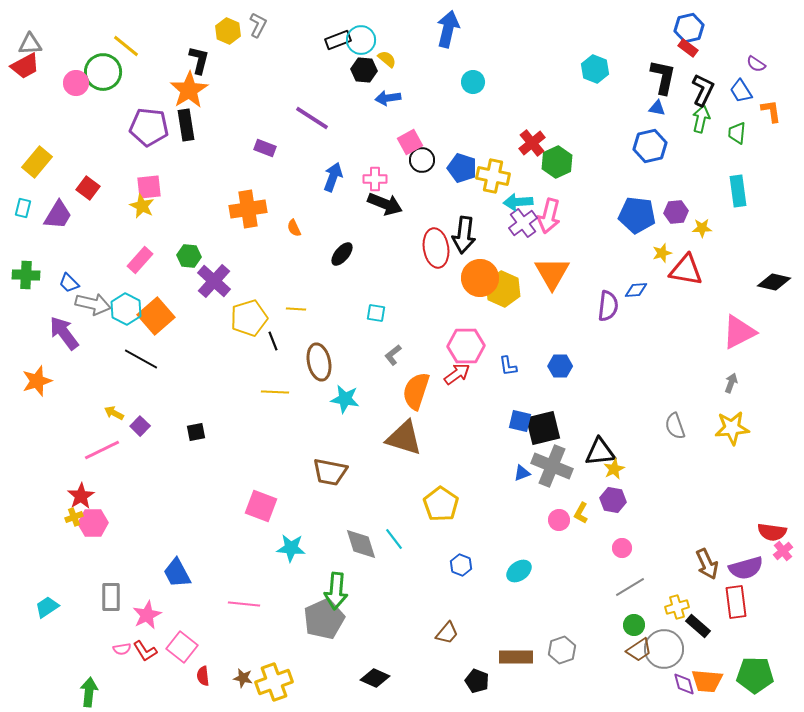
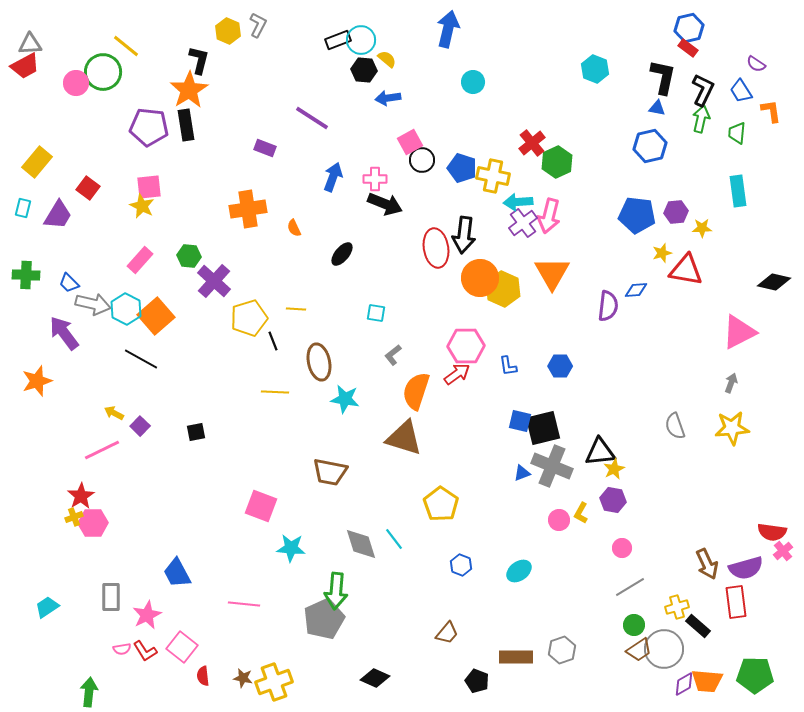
purple diamond at (684, 684): rotated 75 degrees clockwise
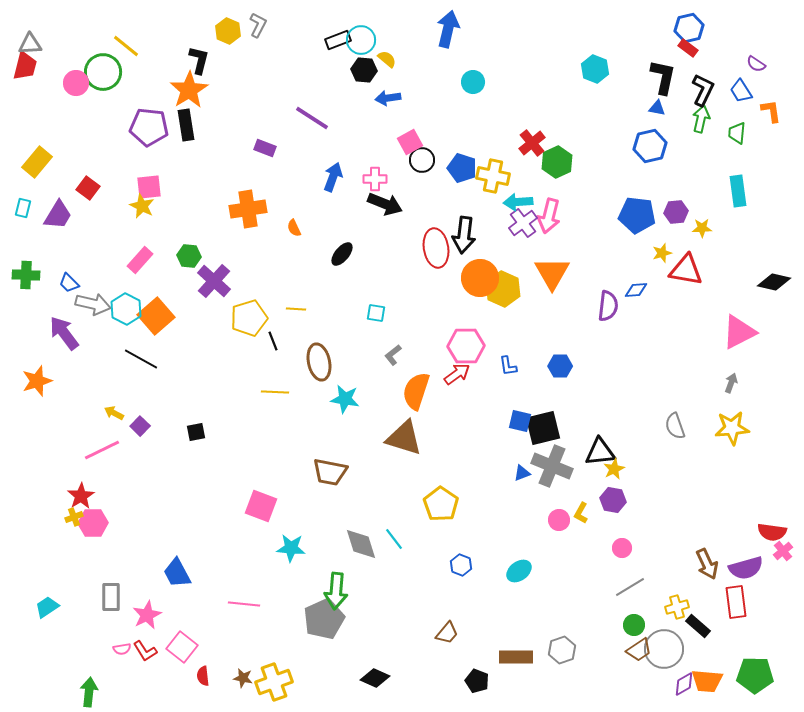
red trapezoid at (25, 66): rotated 48 degrees counterclockwise
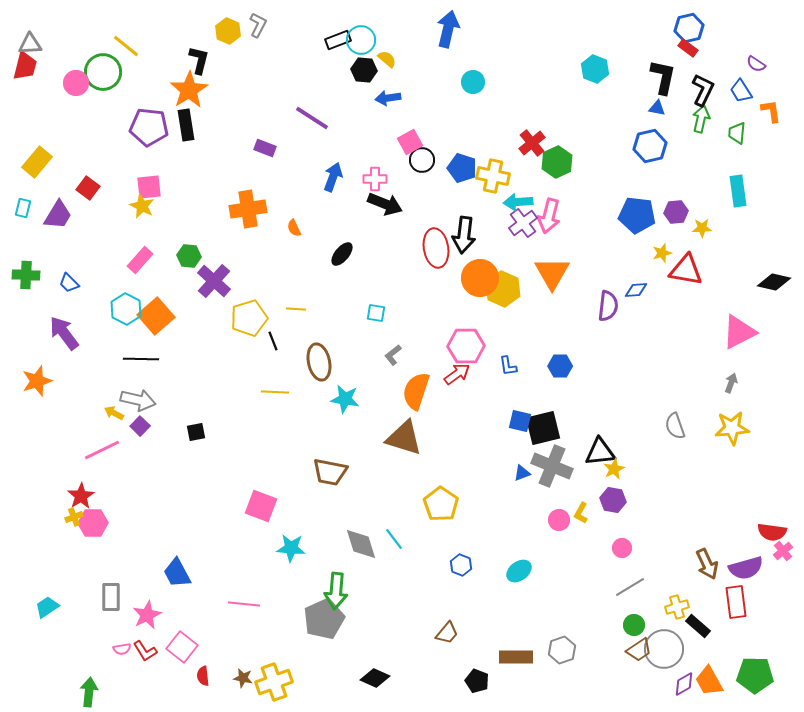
gray arrow at (93, 304): moved 45 px right, 96 px down
black line at (141, 359): rotated 28 degrees counterclockwise
orange trapezoid at (707, 681): moved 2 px right; rotated 56 degrees clockwise
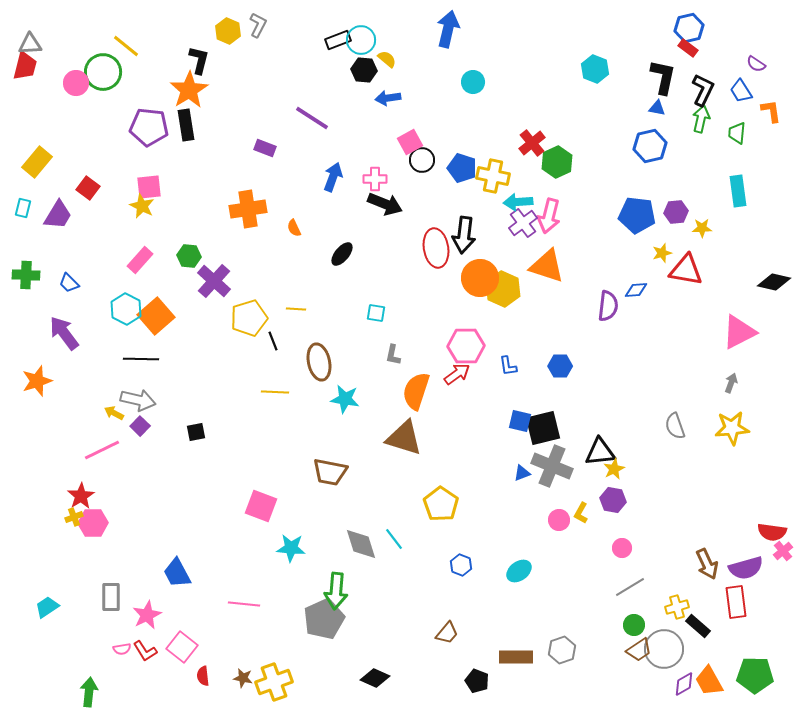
orange triangle at (552, 273): moved 5 px left, 7 px up; rotated 42 degrees counterclockwise
gray L-shape at (393, 355): rotated 40 degrees counterclockwise
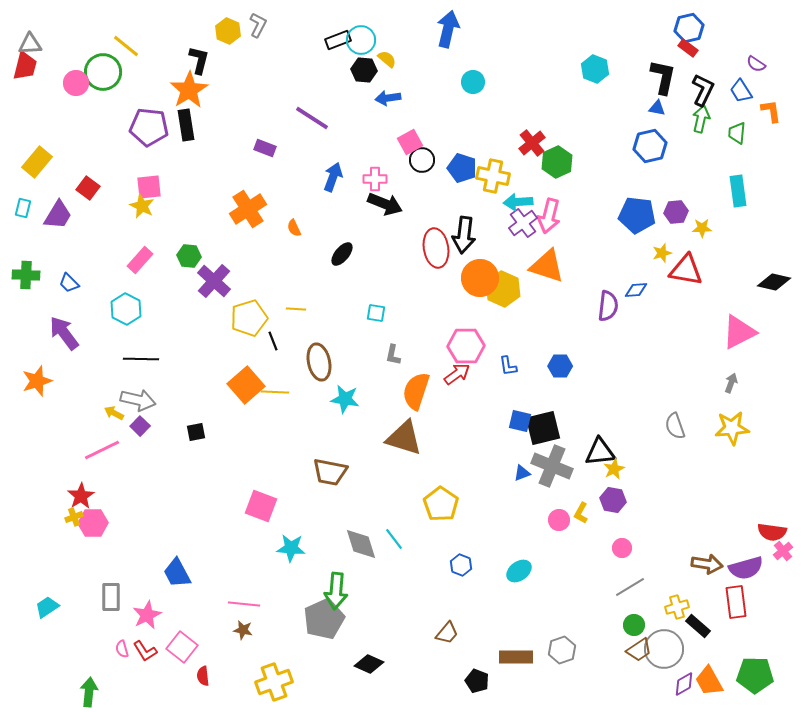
orange cross at (248, 209): rotated 24 degrees counterclockwise
orange square at (156, 316): moved 90 px right, 69 px down
brown arrow at (707, 564): rotated 56 degrees counterclockwise
pink semicircle at (122, 649): rotated 84 degrees clockwise
brown star at (243, 678): moved 48 px up
black diamond at (375, 678): moved 6 px left, 14 px up
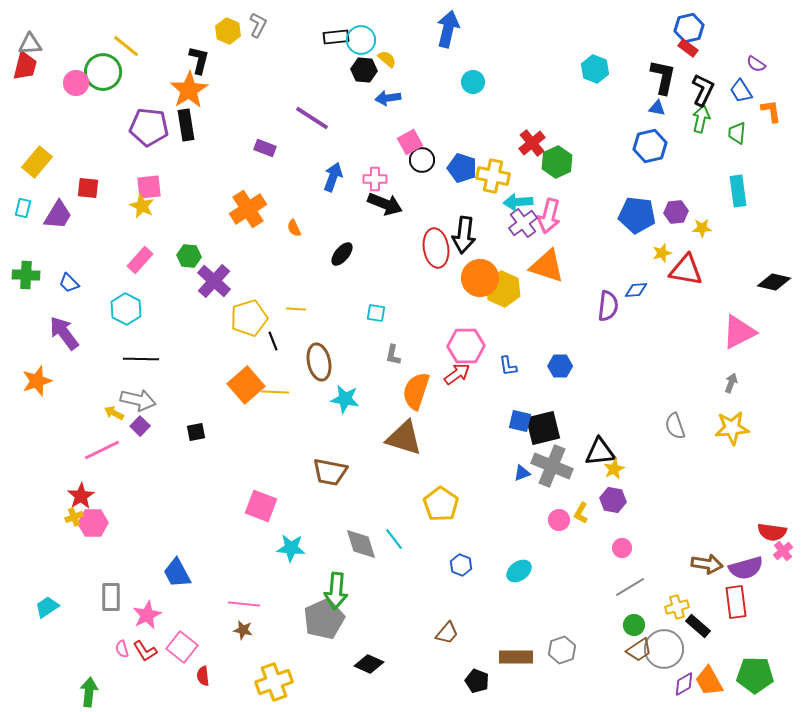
black rectangle at (338, 40): moved 2 px left, 3 px up; rotated 15 degrees clockwise
red square at (88, 188): rotated 30 degrees counterclockwise
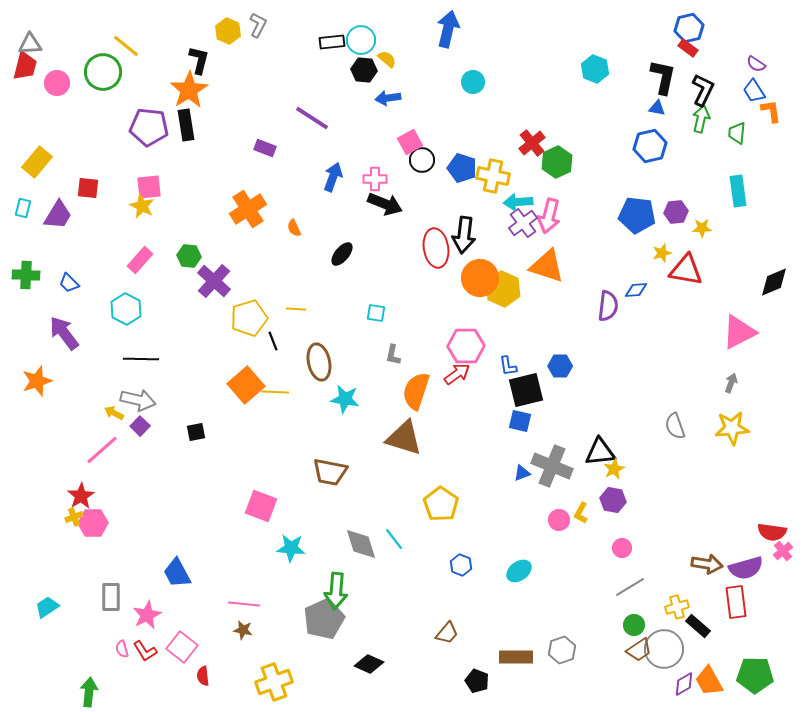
black rectangle at (336, 37): moved 4 px left, 5 px down
pink circle at (76, 83): moved 19 px left
blue trapezoid at (741, 91): moved 13 px right
black diamond at (774, 282): rotated 36 degrees counterclockwise
black square at (543, 428): moved 17 px left, 38 px up
pink line at (102, 450): rotated 15 degrees counterclockwise
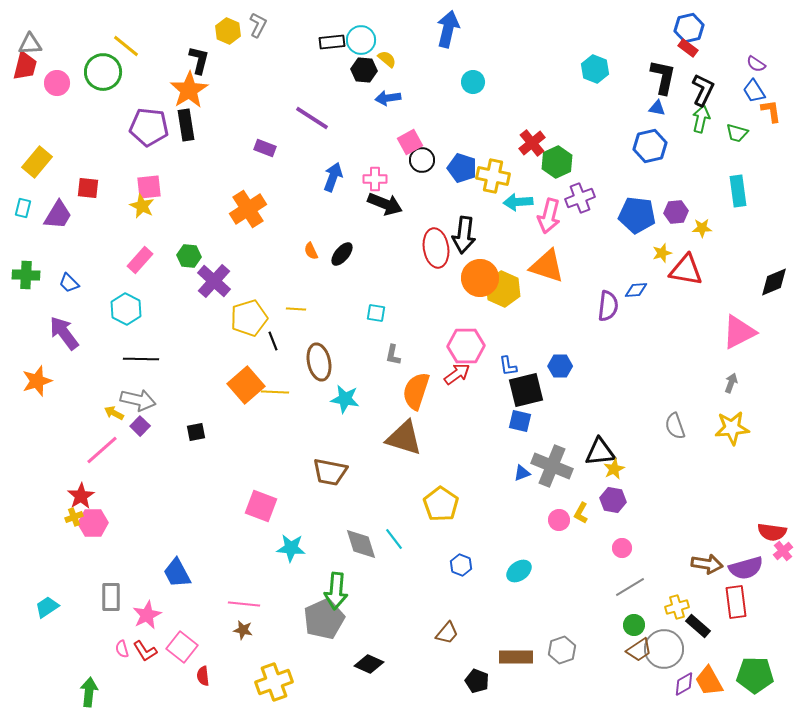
green trapezoid at (737, 133): rotated 80 degrees counterclockwise
purple cross at (523, 223): moved 57 px right, 25 px up; rotated 16 degrees clockwise
orange semicircle at (294, 228): moved 17 px right, 23 px down
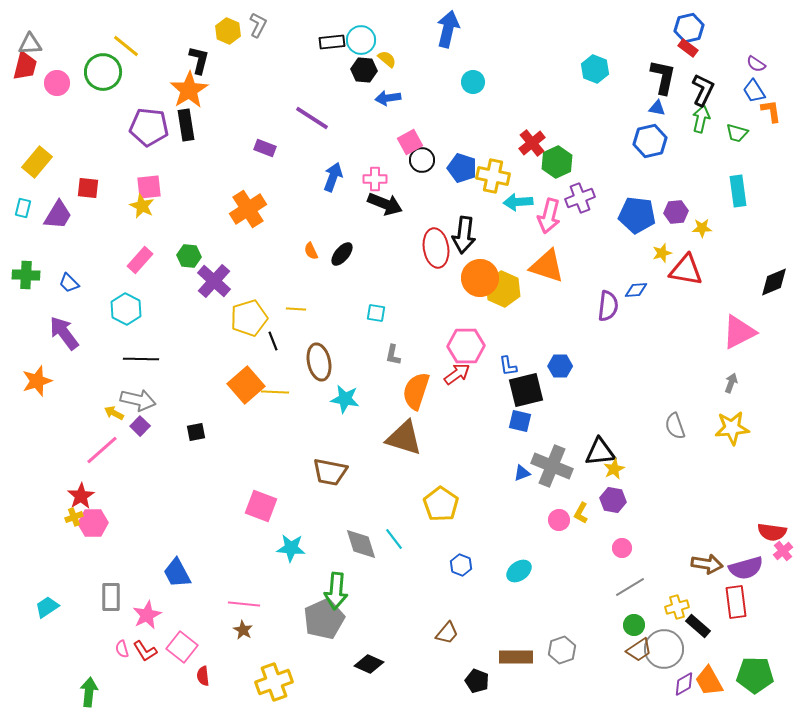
blue hexagon at (650, 146): moved 5 px up
brown star at (243, 630): rotated 18 degrees clockwise
